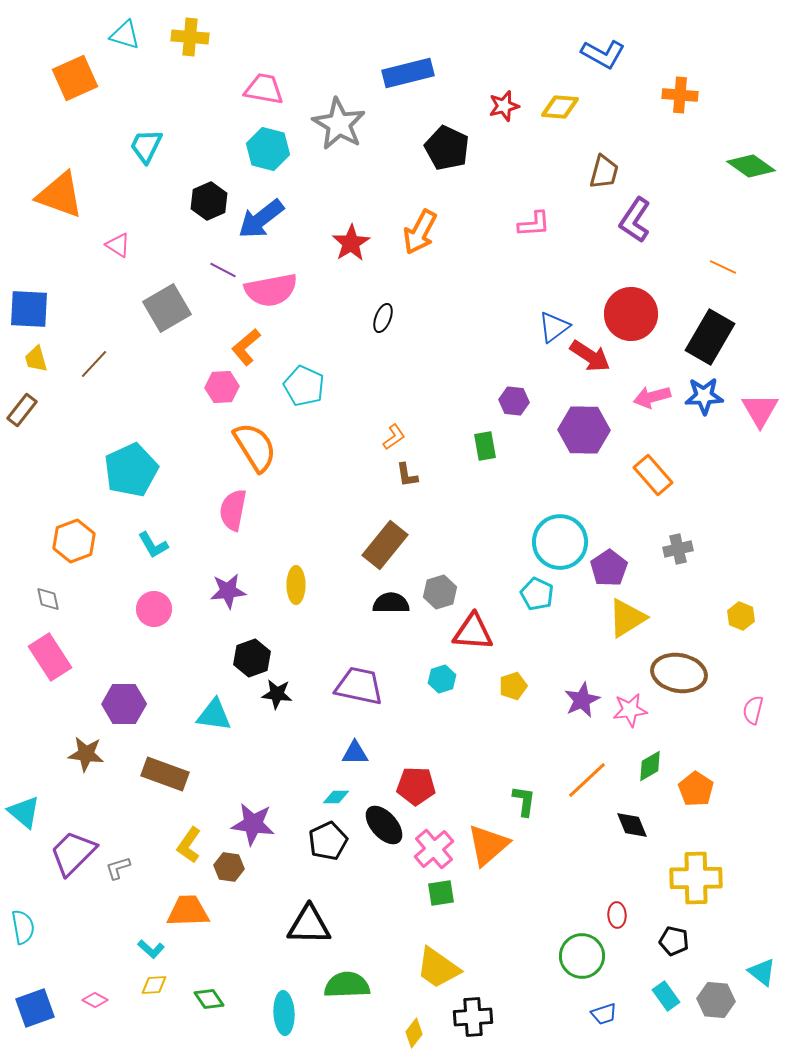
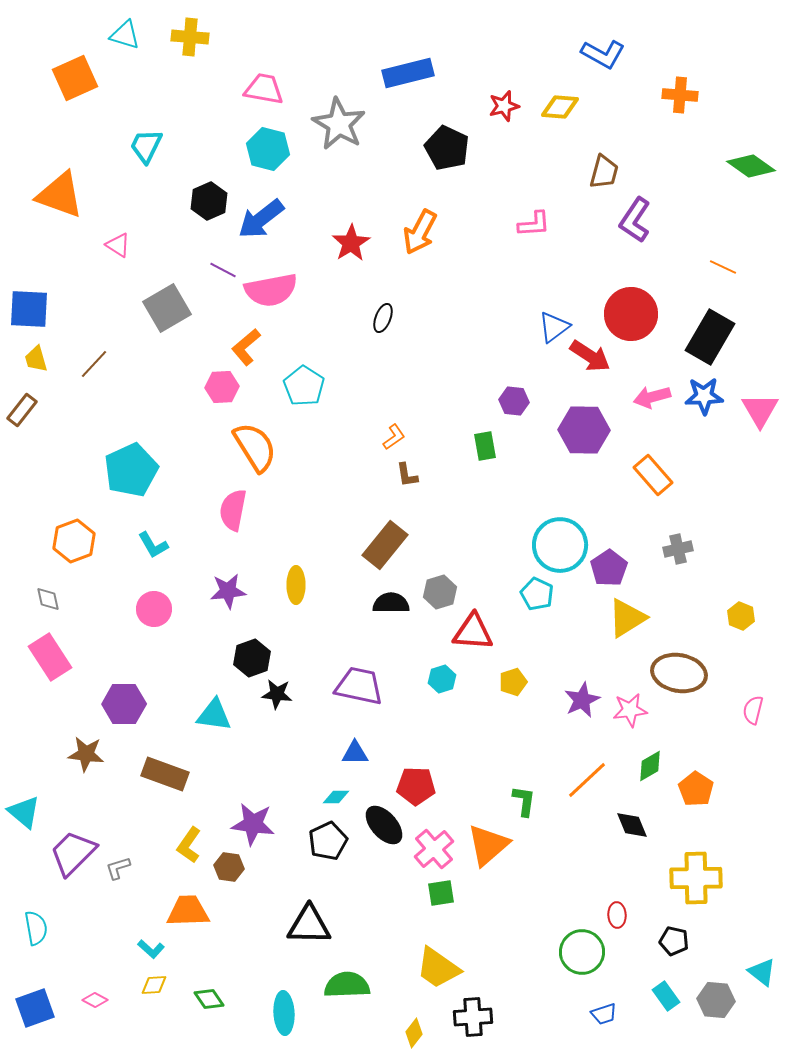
cyan pentagon at (304, 386): rotated 9 degrees clockwise
cyan circle at (560, 542): moved 3 px down
yellow pentagon at (513, 686): moved 4 px up
cyan semicircle at (23, 927): moved 13 px right, 1 px down
green circle at (582, 956): moved 4 px up
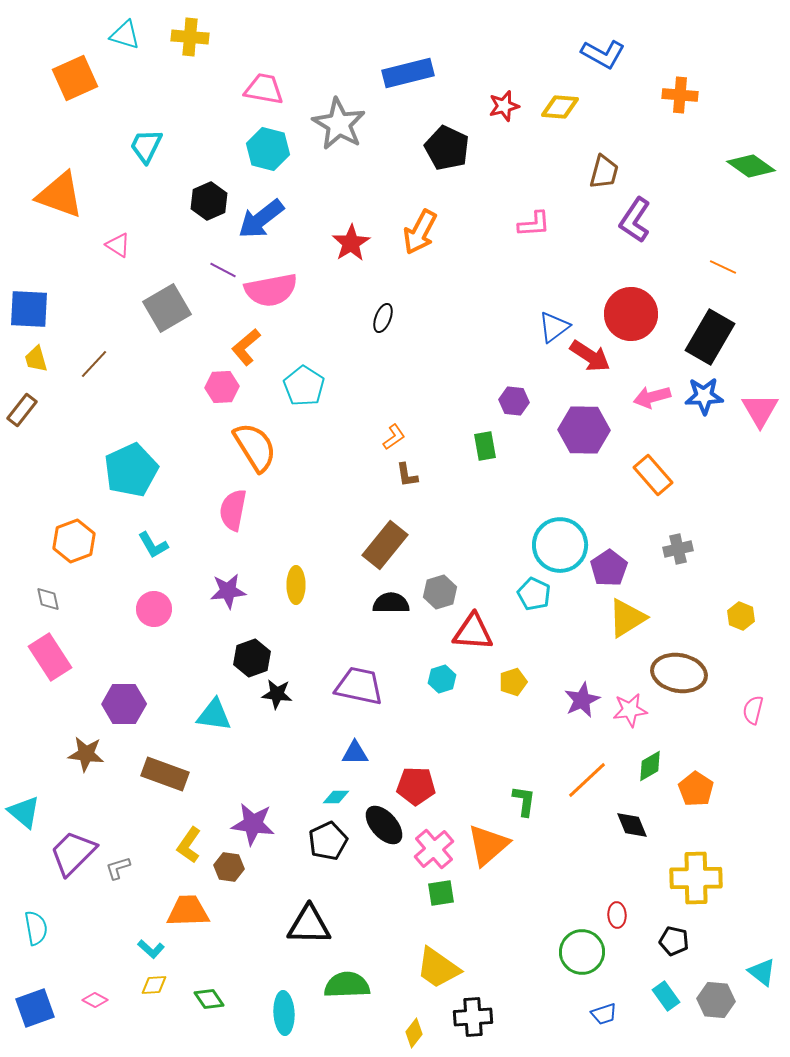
cyan pentagon at (537, 594): moved 3 px left
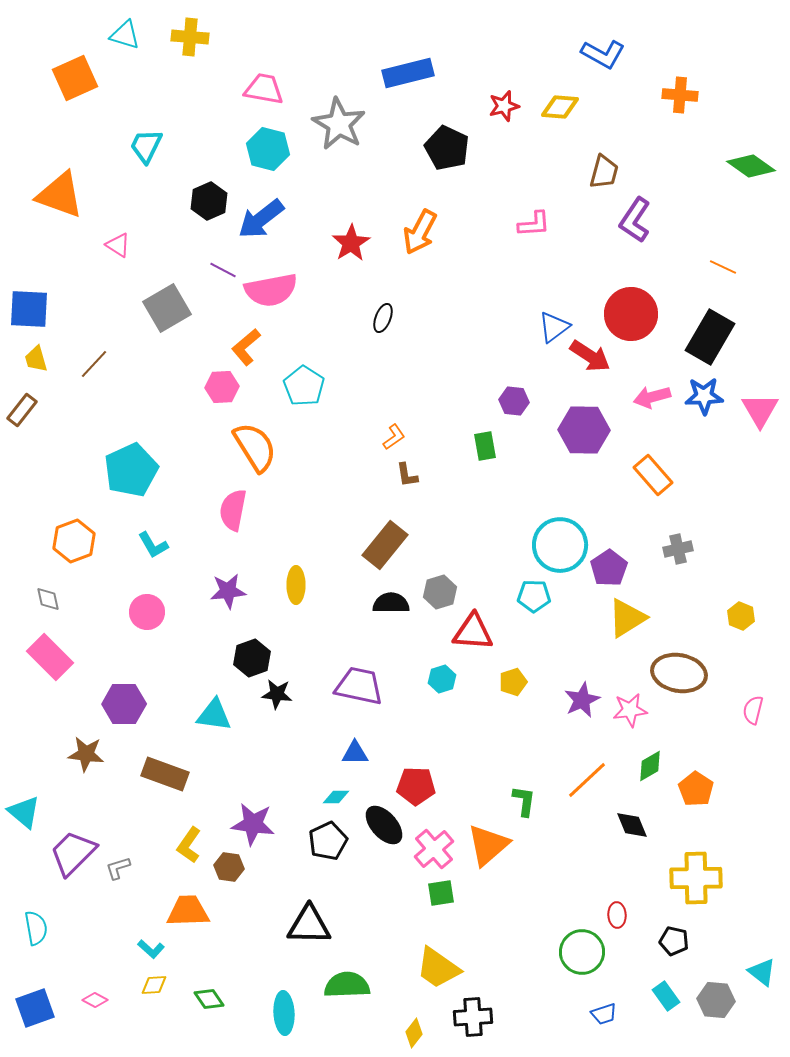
cyan pentagon at (534, 594): moved 2 px down; rotated 24 degrees counterclockwise
pink circle at (154, 609): moved 7 px left, 3 px down
pink rectangle at (50, 657): rotated 12 degrees counterclockwise
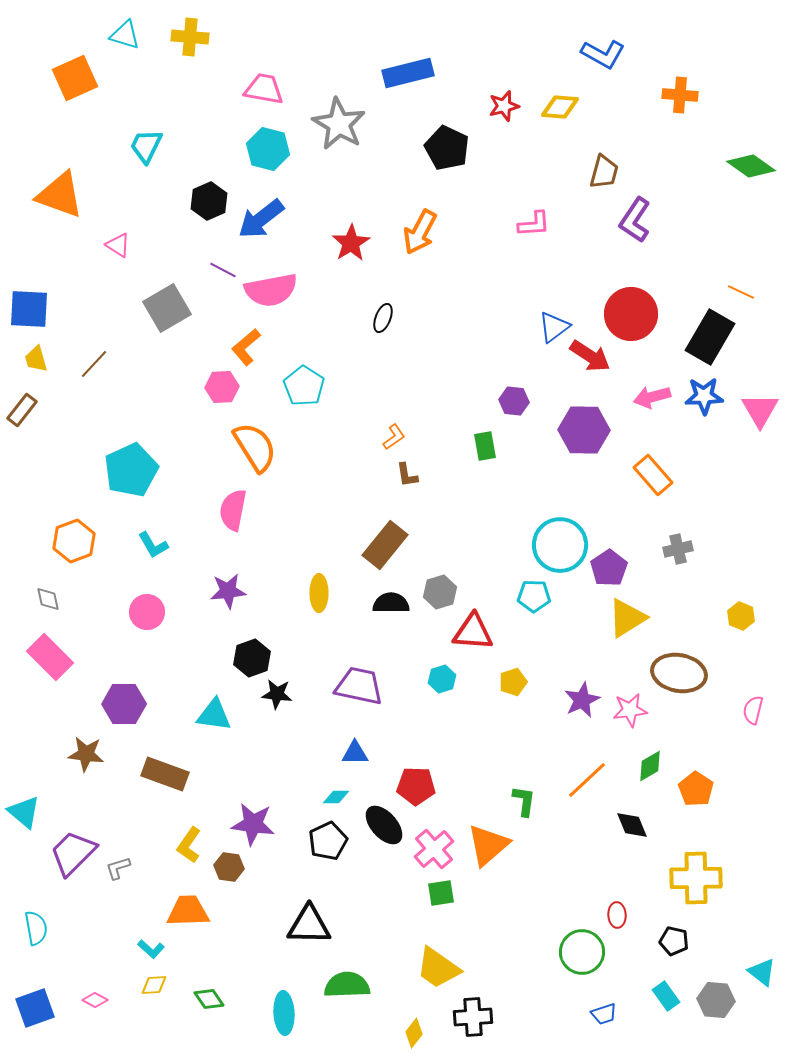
orange line at (723, 267): moved 18 px right, 25 px down
yellow ellipse at (296, 585): moved 23 px right, 8 px down
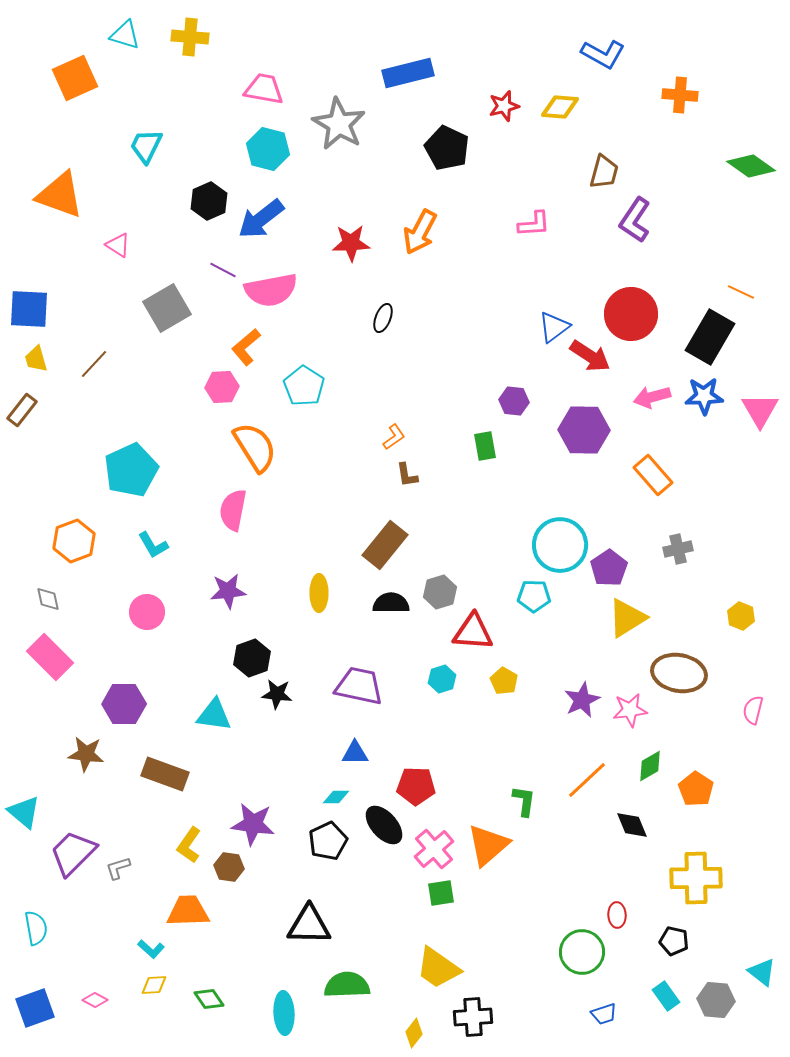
red star at (351, 243): rotated 30 degrees clockwise
yellow pentagon at (513, 682): moved 9 px left, 1 px up; rotated 24 degrees counterclockwise
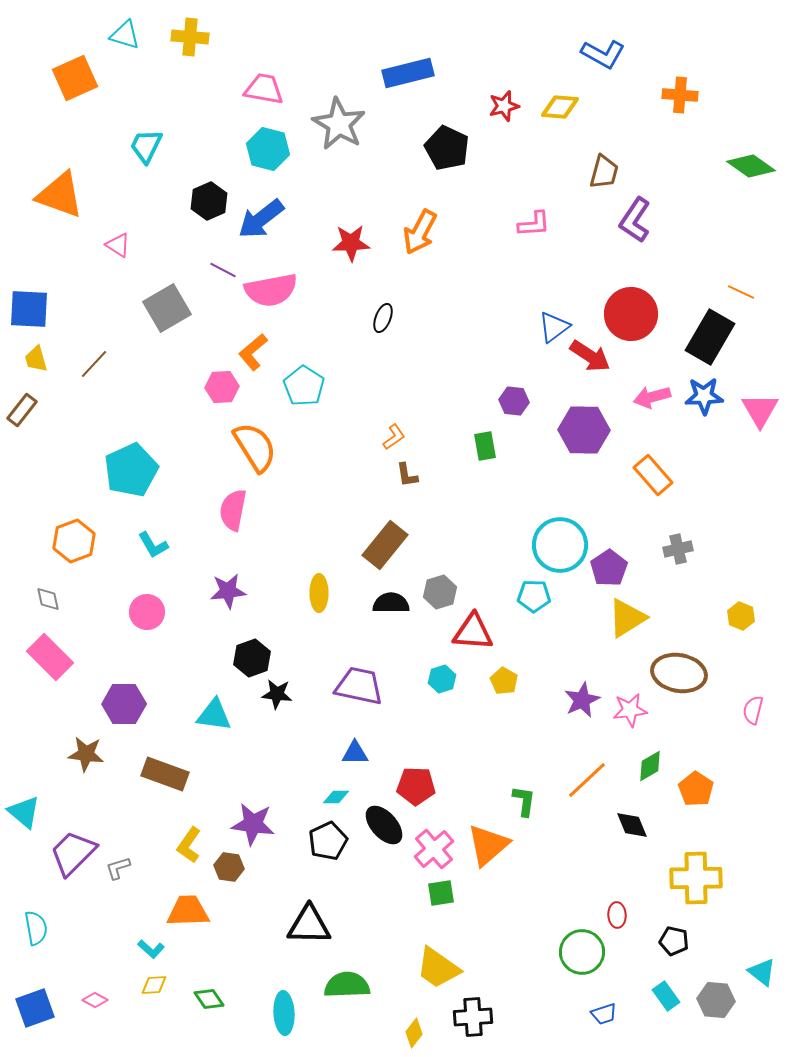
orange L-shape at (246, 347): moved 7 px right, 5 px down
